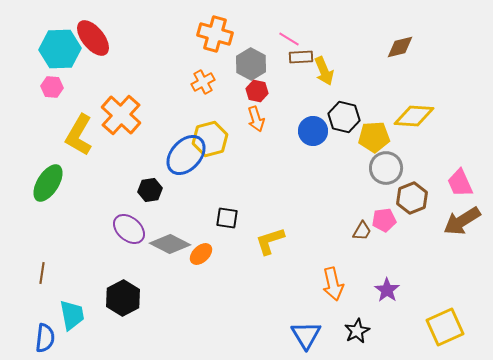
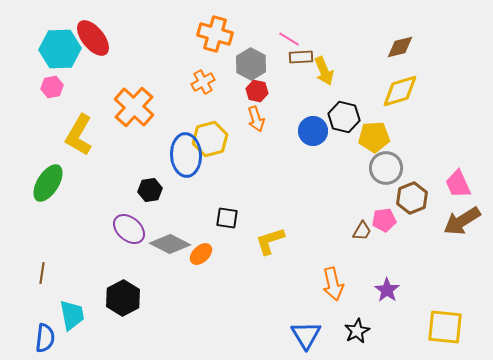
pink hexagon at (52, 87): rotated 15 degrees counterclockwise
orange cross at (121, 115): moved 13 px right, 8 px up
yellow diamond at (414, 116): moved 14 px left, 25 px up; rotated 21 degrees counterclockwise
blue ellipse at (186, 155): rotated 45 degrees counterclockwise
pink trapezoid at (460, 183): moved 2 px left, 1 px down
yellow square at (445, 327): rotated 30 degrees clockwise
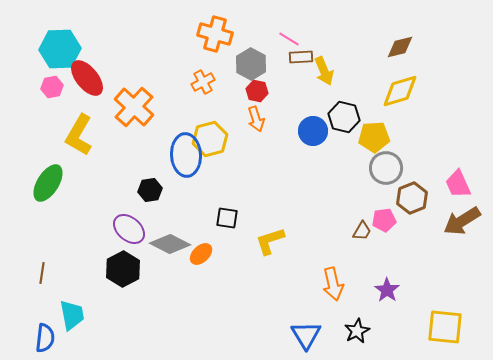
red ellipse at (93, 38): moved 6 px left, 40 px down
black hexagon at (123, 298): moved 29 px up
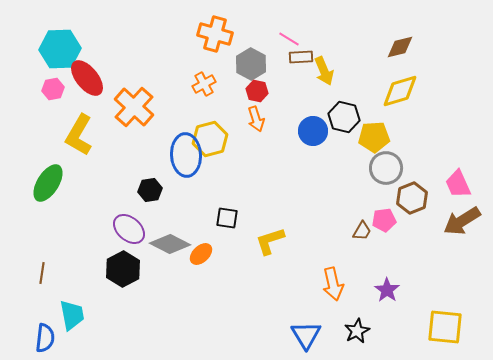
orange cross at (203, 82): moved 1 px right, 2 px down
pink hexagon at (52, 87): moved 1 px right, 2 px down
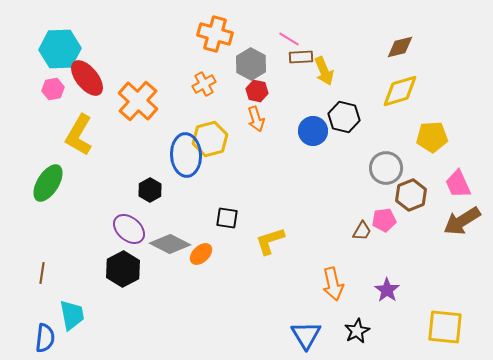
orange cross at (134, 107): moved 4 px right, 6 px up
yellow pentagon at (374, 137): moved 58 px right
black hexagon at (150, 190): rotated 20 degrees counterclockwise
brown hexagon at (412, 198): moved 1 px left, 3 px up
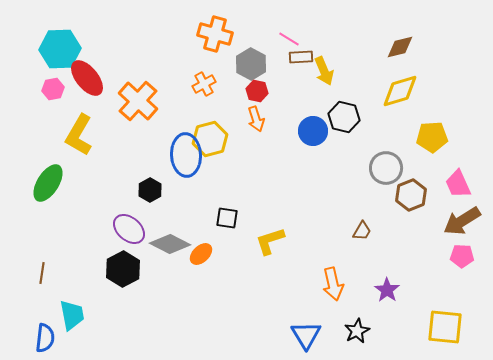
pink pentagon at (384, 220): moved 78 px right, 36 px down; rotated 10 degrees clockwise
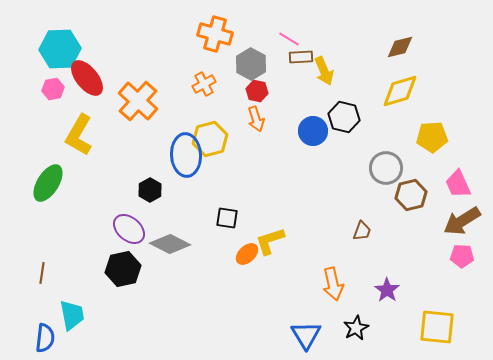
brown hexagon at (411, 195): rotated 8 degrees clockwise
brown trapezoid at (362, 231): rotated 10 degrees counterclockwise
orange ellipse at (201, 254): moved 46 px right
black hexagon at (123, 269): rotated 16 degrees clockwise
yellow square at (445, 327): moved 8 px left
black star at (357, 331): moved 1 px left, 3 px up
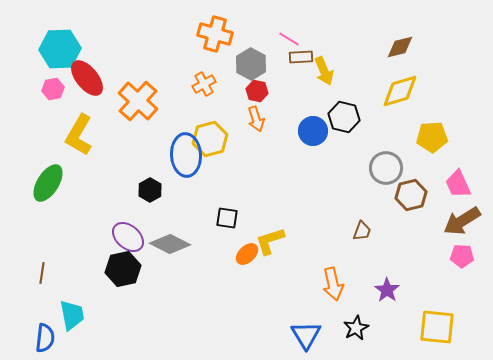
purple ellipse at (129, 229): moved 1 px left, 8 px down
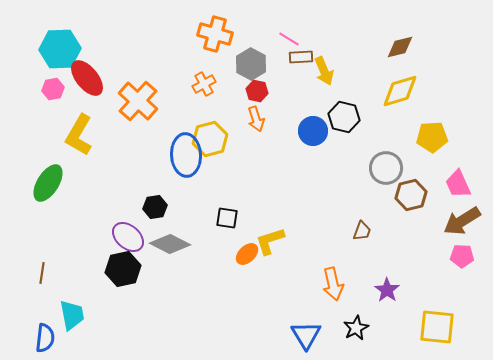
black hexagon at (150, 190): moved 5 px right, 17 px down; rotated 20 degrees clockwise
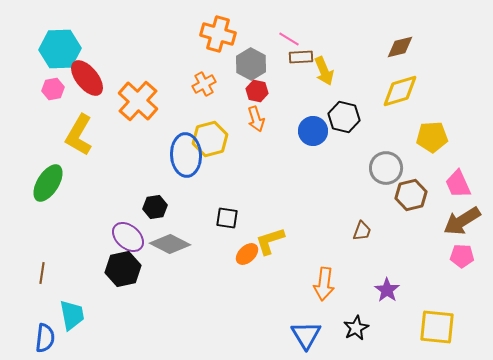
orange cross at (215, 34): moved 3 px right
orange arrow at (333, 284): moved 9 px left; rotated 20 degrees clockwise
